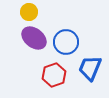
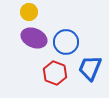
purple ellipse: rotated 15 degrees counterclockwise
red hexagon: moved 1 px right, 2 px up; rotated 20 degrees counterclockwise
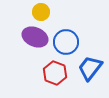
yellow circle: moved 12 px right
purple ellipse: moved 1 px right, 1 px up
blue trapezoid: rotated 16 degrees clockwise
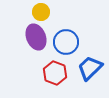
purple ellipse: moved 1 px right; rotated 45 degrees clockwise
blue trapezoid: rotated 8 degrees clockwise
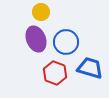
purple ellipse: moved 2 px down
blue trapezoid: rotated 60 degrees clockwise
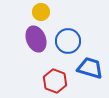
blue circle: moved 2 px right, 1 px up
red hexagon: moved 8 px down
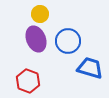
yellow circle: moved 1 px left, 2 px down
red hexagon: moved 27 px left
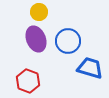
yellow circle: moved 1 px left, 2 px up
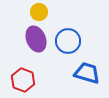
blue trapezoid: moved 3 px left, 5 px down
red hexagon: moved 5 px left, 1 px up
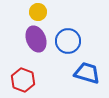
yellow circle: moved 1 px left
